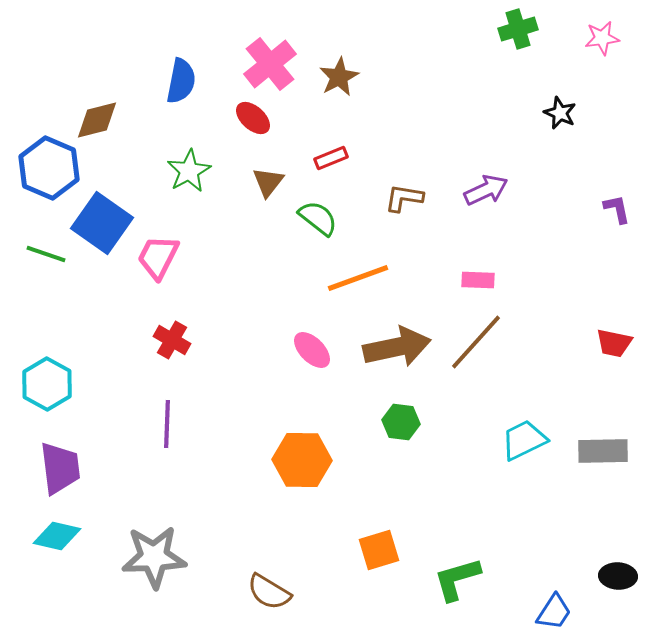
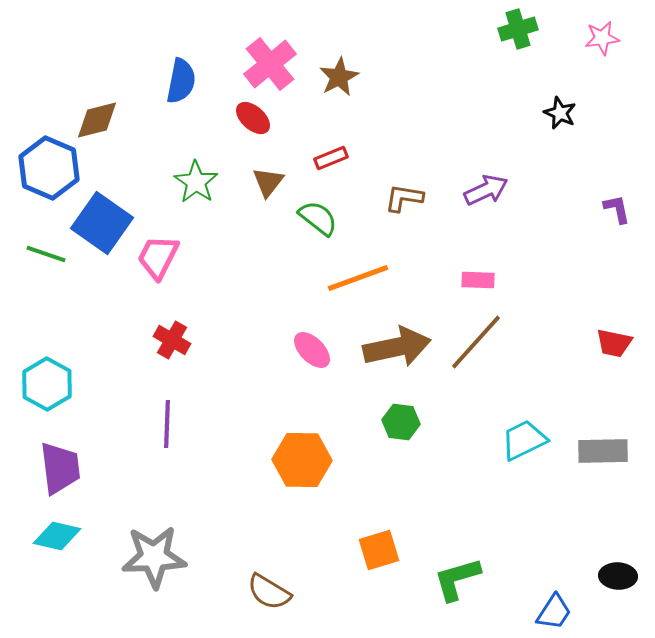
green star: moved 7 px right, 11 px down; rotated 9 degrees counterclockwise
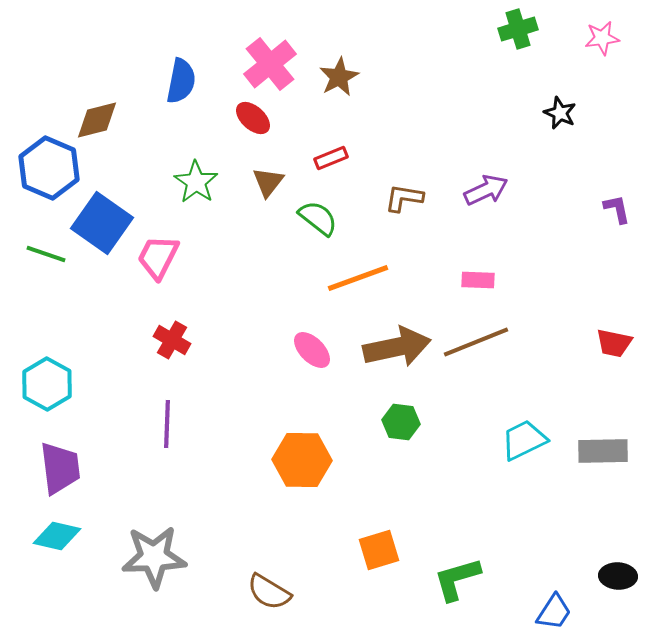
brown line: rotated 26 degrees clockwise
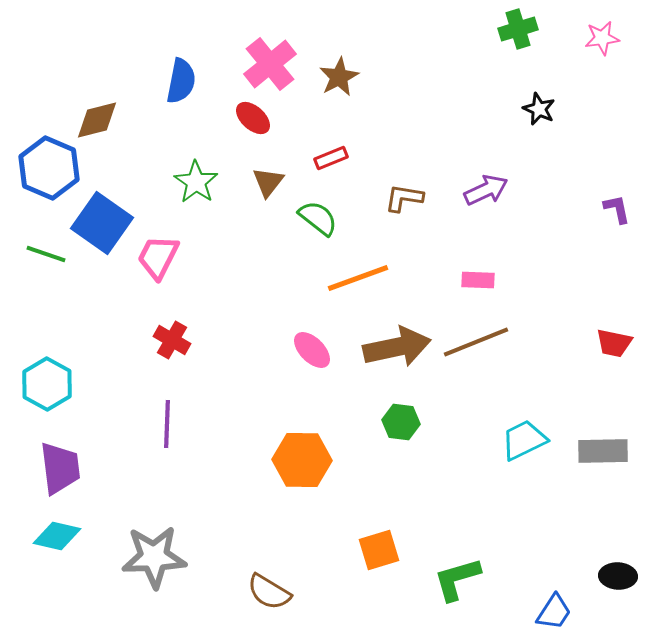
black star: moved 21 px left, 4 px up
